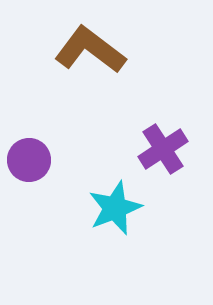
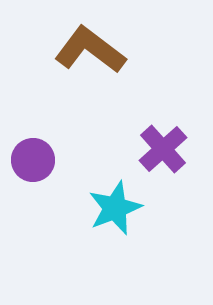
purple cross: rotated 9 degrees counterclockwise
purple circle: moved 4 px right
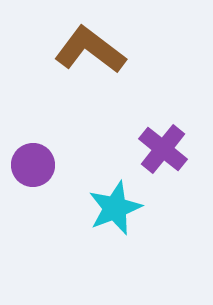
purple cross: rotated 9 degrees counterclockwise
purple circle: moved 5 px down
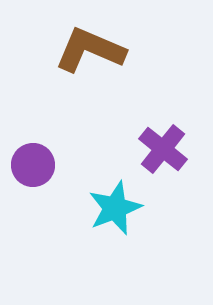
brown L-shape: rotated 14 degrees counterclockwise
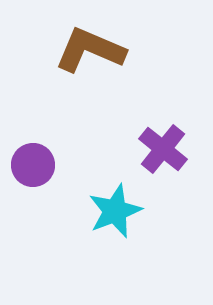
cyan star: moved 3 px down
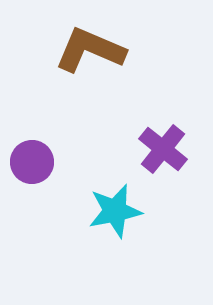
purple circle: moved 1 px left, 3 px up
cyan star: rotated 10 degrees clockwise
